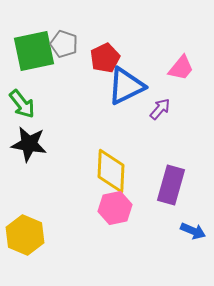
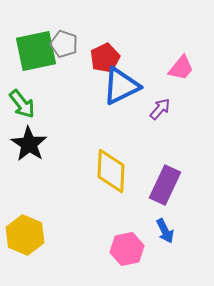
green square: moved 2 px right
blue triangle: moved 5 px left
black star: rotated 24 degrees clockwise
purple rectangle: moved 6 px left; rotated 9 degrees clockwise
pink hexagon: moved 12 px right, 41 px down
blue arrow: moved 28 px left; rotated 40 degrees clockwise
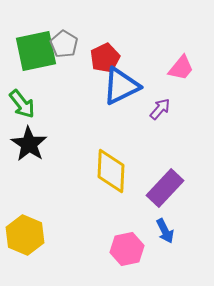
gray pentagon: rotated 12 degrees clockwise
purple rectangle: moved 3 px down; rotated 18 degrees clockwise
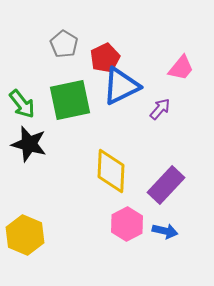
green square: moved 34 px right, 49 px down
black star: rotated 18 degrees counterclockwise
purple rectangle: moved 1 px right, 3 px up
blue arrow: rotated 50 degrees counterclockwise
pink hexagon: moved 25 px up; rotated 16 degrees counterclockwise
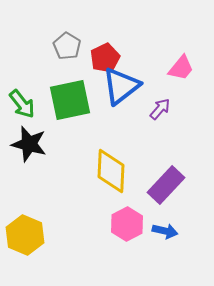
gray pentagon: moved 3 px right, 2 px down
blue triangle: rotated 12 degrees counterclockwise
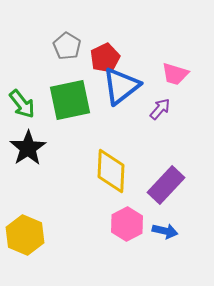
pink trapezoid: moved 6 px left, 6 px down; rotated 68 degrees clockwise
black star: moved 1 px left, 4 px down; rotated 24 degrees clockwise
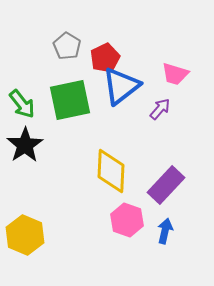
black star: moved 3 px left, 3 px up
pink hexagon: moved 4 px up; rotated 12 degrees counterclockwise
blue arrow: rotated 90 degrees counterclockwise
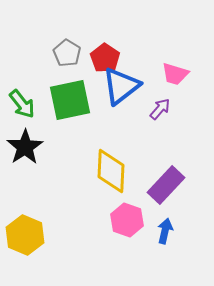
gray pentagon: moved 7 px down
red pentagon: rotated 12 degrees counterclockwise
black star: moved 2 px down
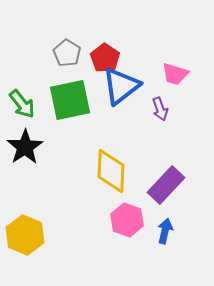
purple arrow: rotated 120 degrees clockwise
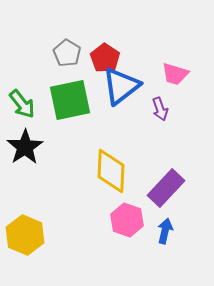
purple rectangle: moved 3 px down
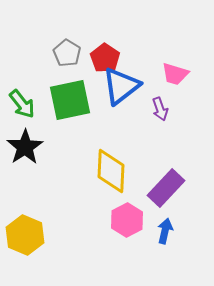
pink hexagon: rotated 12 degrees clockwise
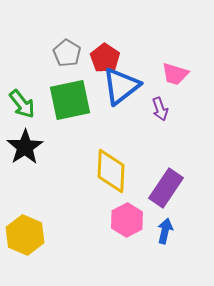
purple rectangle: rotated 9 degrees counterclockwise
